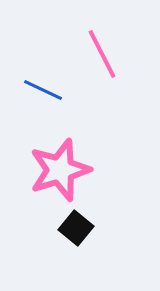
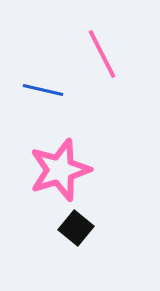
blue line: rotated 12 degrees counterclockwise
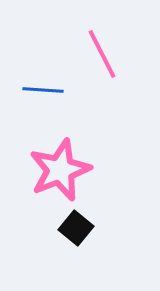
blue line: rotated 9 degrees counterclockwise
pink star: rotated 4 degrees counterclockwise
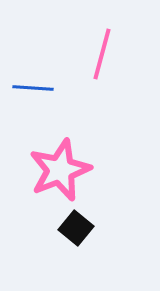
pink line: rotated 42 degrees clockwise
blue line: moved 10 px left, 2 px up
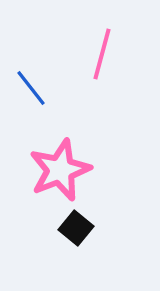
blue line: moved 2 px left; rotated 48 degrees clockwise
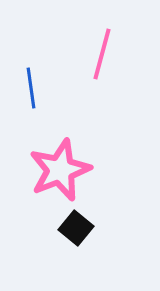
blue line: rotated 30 degrees clockwise
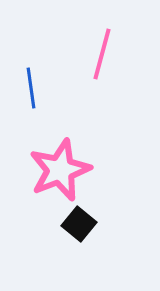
black square: moved 3 px right, 4 px up
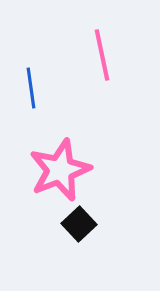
pink line: moved 1 px down; rotated 27 degrees counterclockwise
black square: rotated 8 degrees clockwise
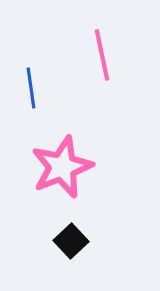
pink star: moved 2 px right, 3 px up
black square: moved 8 px left, 17 px down
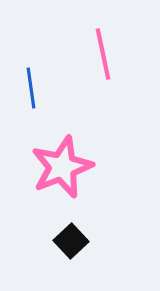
pink line: moved 1 px right, 1 px up
